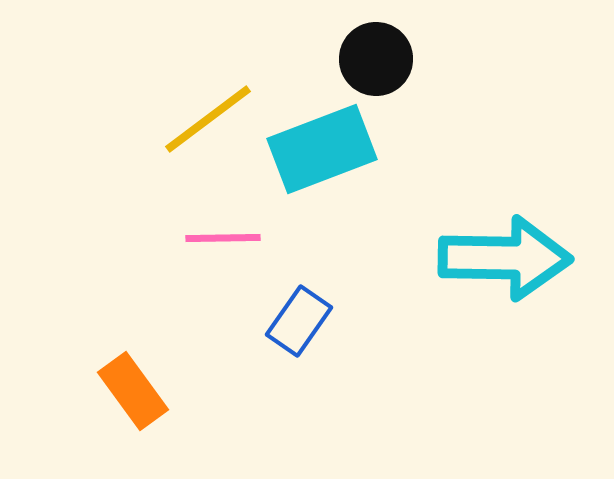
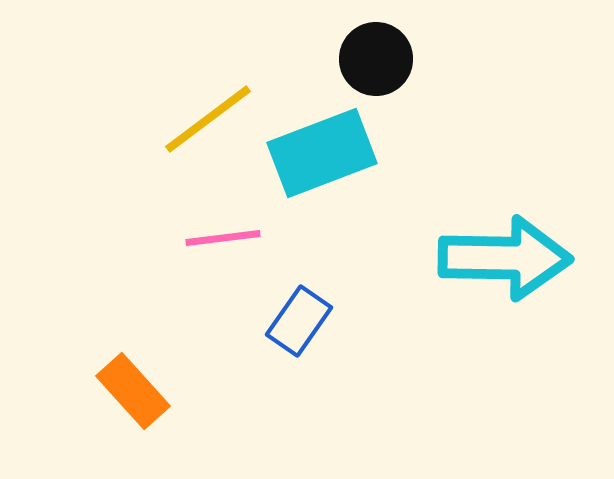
cyan rectangle: moved 4 px down
pink line: rotated 6 degrees counterclockwise
orange rectangle: rotated 6 degrees counterclockwise
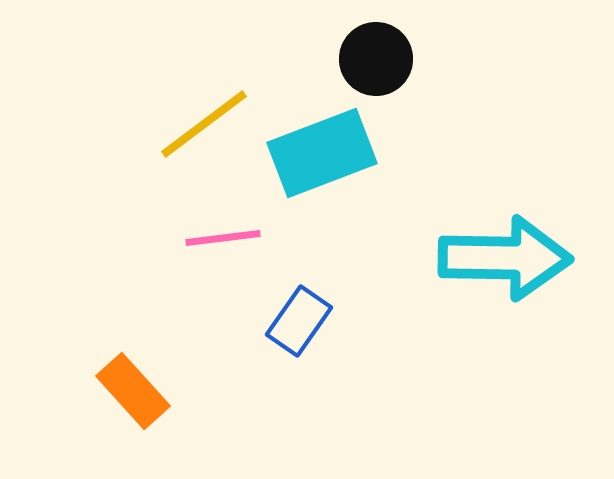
yellow line: moved 4 px left, 5 px down
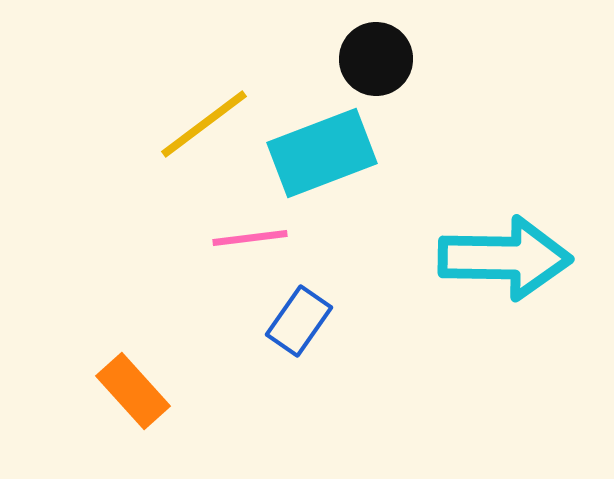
pink line: moved 27 px right
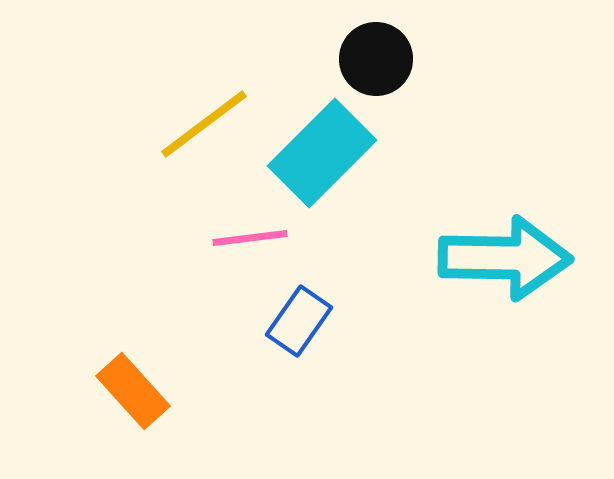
cyan rectangle: rotated 24 degrees counterclockwise
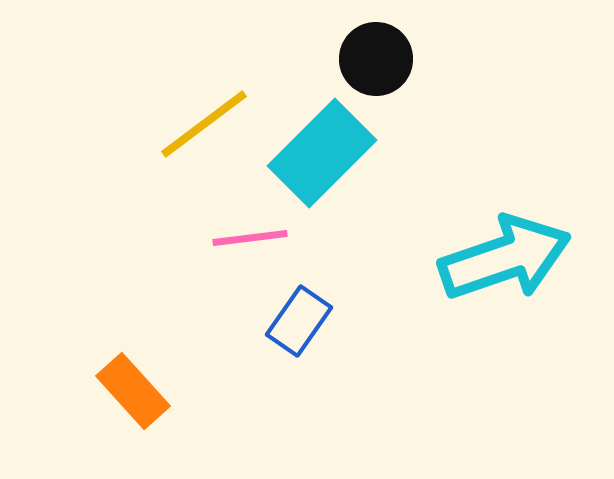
cyan arrow: rotated 20 degrees counterclockwise
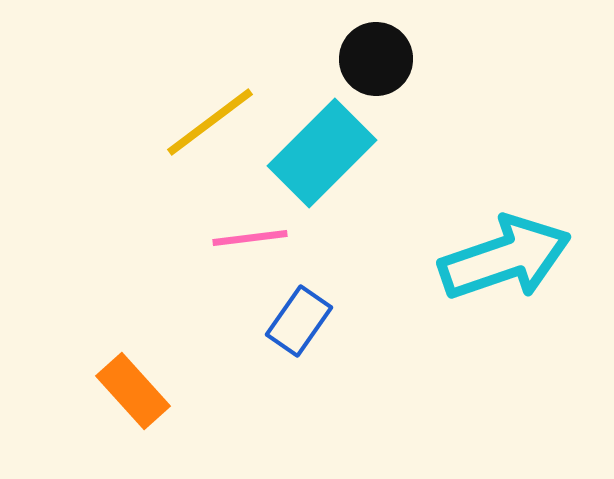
yellow line: moved 6 px right, 2 px up
